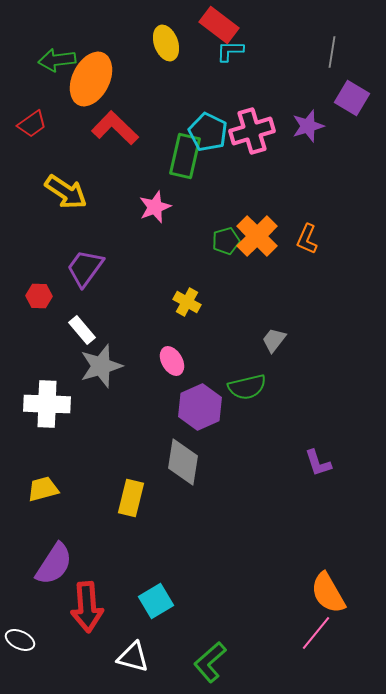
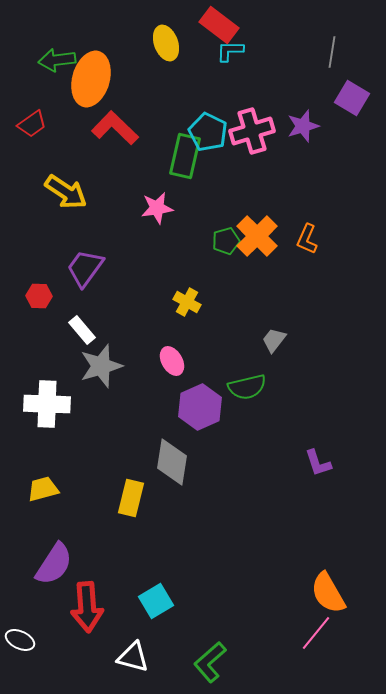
orange ellipse: rotated 10 degrees counterclockwise
purple star: moved 5 px left
pink star: moved 2 px right, 1 px down; rotated 12 degrees clockwise
gray diamond: moved 11 px left
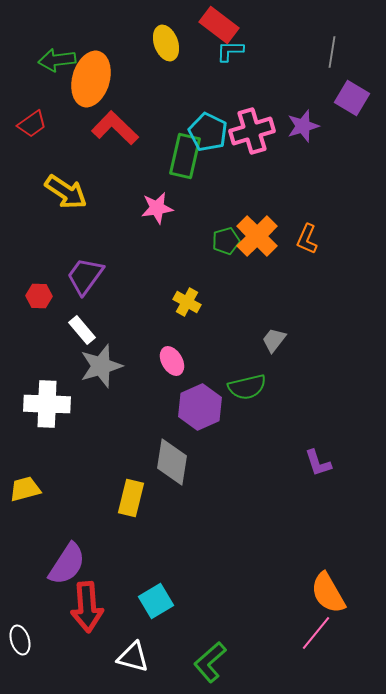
purple trapezoid: moved 8 px down
yellow trapezoid: moved 18 px left
purple semicircle: moved 13 px right
white ellipse: rotated 48 degrees clockwise
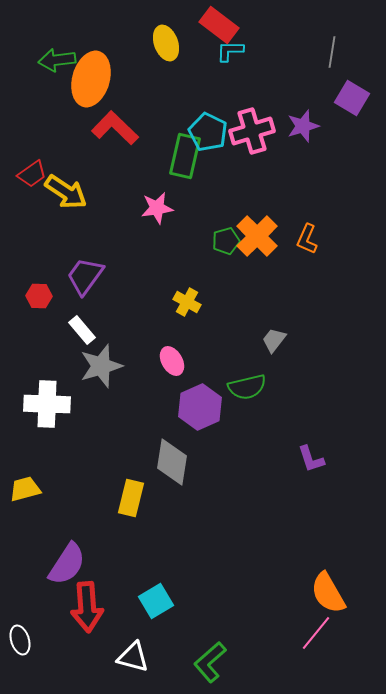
red trapezoid: moved 50 px down
purple L-shape: moved 7 px left, 4 px up
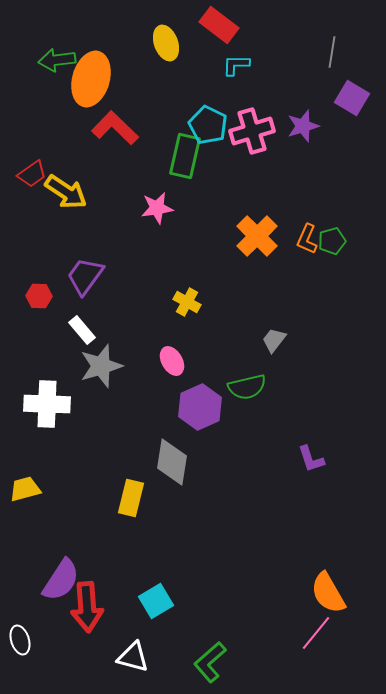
cyan L-shape: moved 6 px right, 14 px down
cyan pentagon: moved 7 px up
green pentagon: moved 106 px right
purple semicircle: moved 6 px left, 16 px down
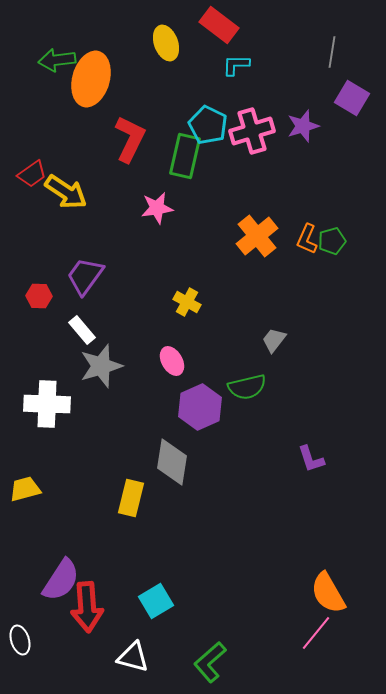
red L-shape: moved 15 px right, 11 px down; rotated 72 degrees clockwise
orange cross: rotated 6 degrees clockwise
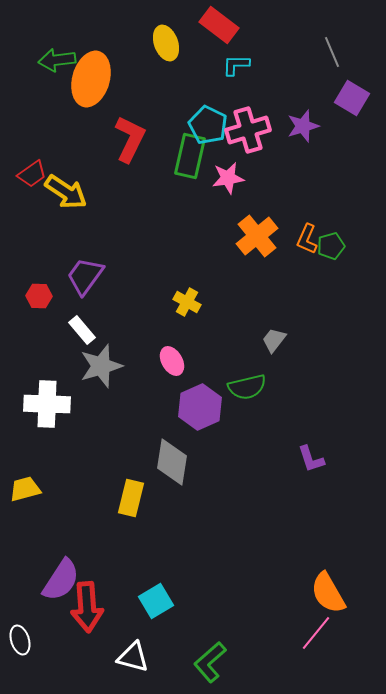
gray line: rotated 32 degrees counterclockwise
pink cross: moved 4 px left, 1 px up
green rectangle: moved 5 px right
pink star: moved 71 px right, 30 px up
green pentagon: moved 1 px left, 5 px down
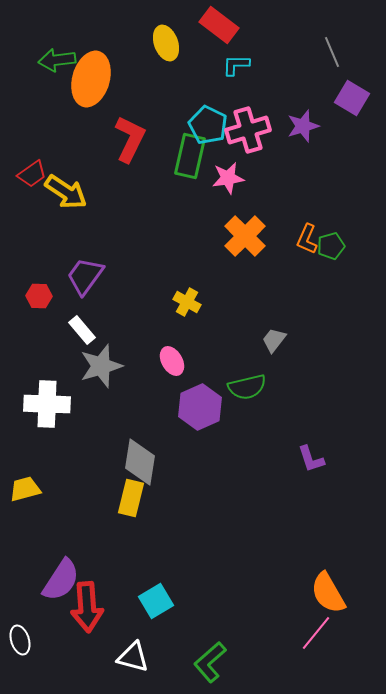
orange cross: moved 12 px left; rotated 6 degrees counterclockwise
gray diamond: moved 32 px left
